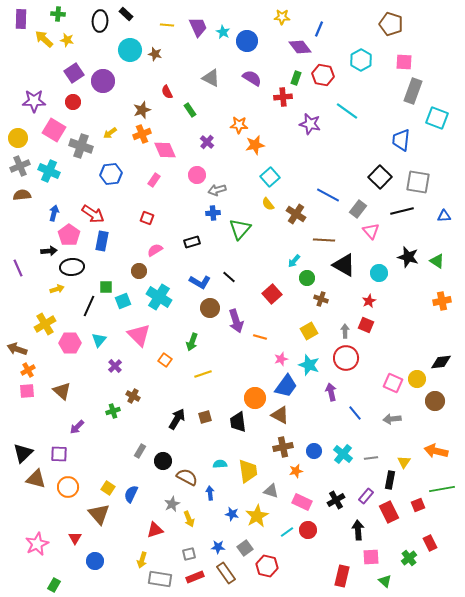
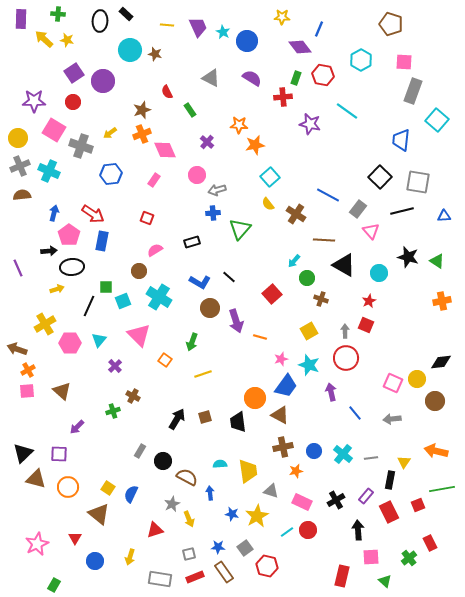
cyan square at (437, 118): moved 2 px down; rotated 20 degrees clockwise
brown triangle at (99, 514): rotated 10 degrees counterclockwise
yellow arrow at (142, 560): moved 12 px left, 3 px up
brown rectangle at (226, 573): moved 2 px left, 1 px up
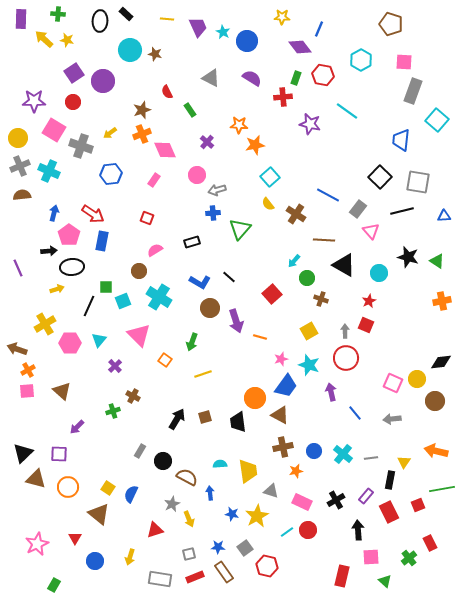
yellow line at (167, 25): moved 6 px up
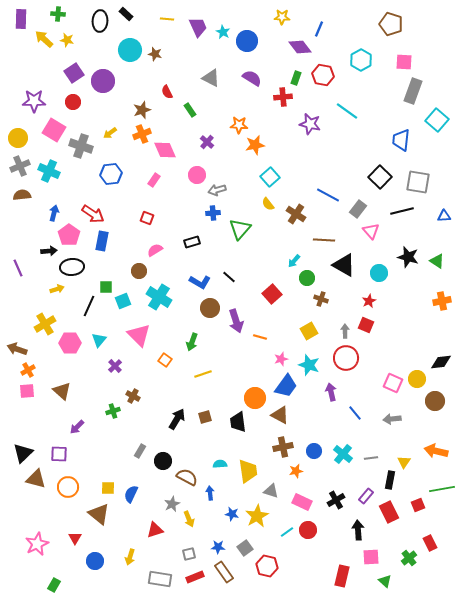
yellow square at (108, 488): rotated 32 degrees counterclockwise
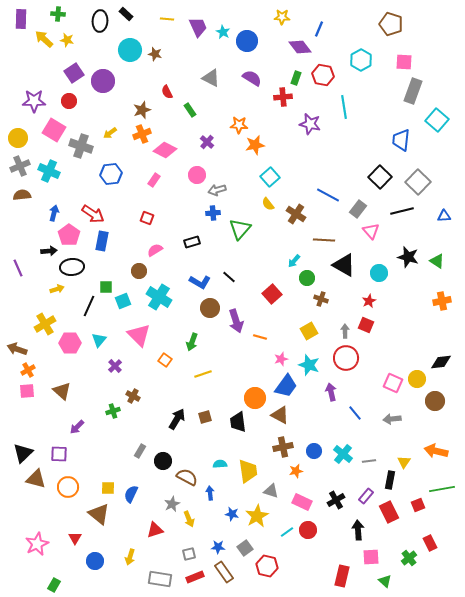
red circle at (73, 102): moved 4 px left, 1 px up
cyan line at (347, 111): moved 3 px left, 4 px up; rotated 45 degrees clockwise
pink diamond at (165, 150): rotated 40 degrees counterclockwise
gray square at (418, 182): rotated 35 degrees clockwise
gray line at (371, 458): moved 2 px left, 3 px down
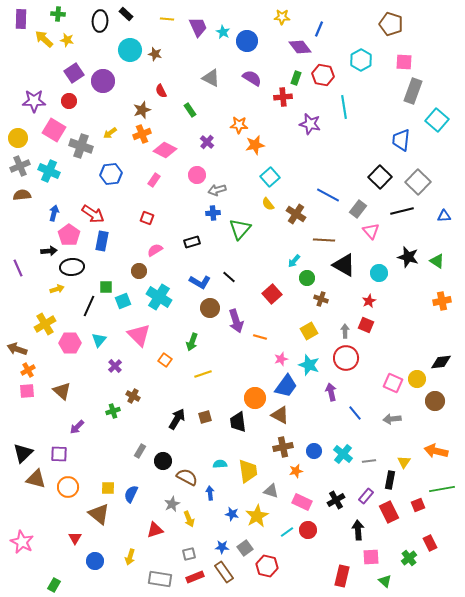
red semicircle at (167, 92): moved 6 px left, 1 px up
pink star at (37, 544): moved 15 px left, 2 px up; rotated 20 degrees counterclockwise
blue star at (218, 547): moved 4 px right
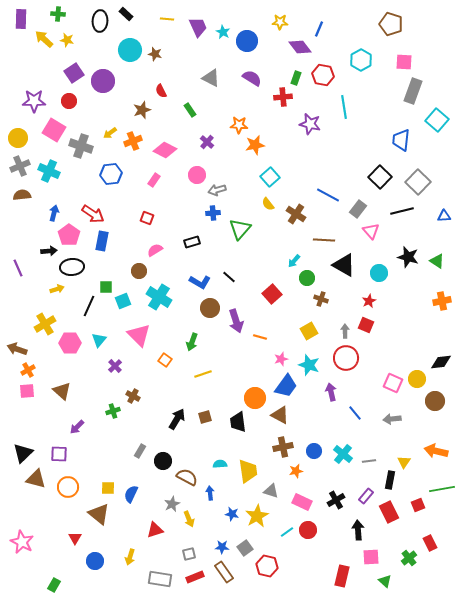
yellow star at (282, 17): moved 2 px left, 5 px down
orange cross at (142, 134): moved 9 px left, 7 px down
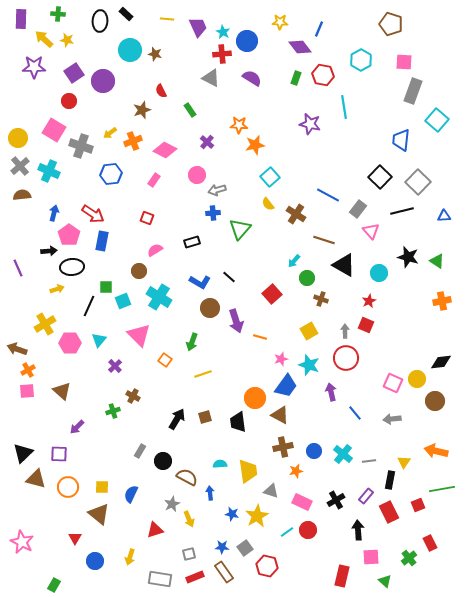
red cross at (283, 97): moved 61 px left, 43 px up
purple star at (34, 101): moved 34 px up
gray cross at (20, 166): rotated 18 degrees counterclockwise
brown line at (324, 240): rotated 15 degrees clockwise
yellow square at (108, 488): moved 6 px left, 1 px up
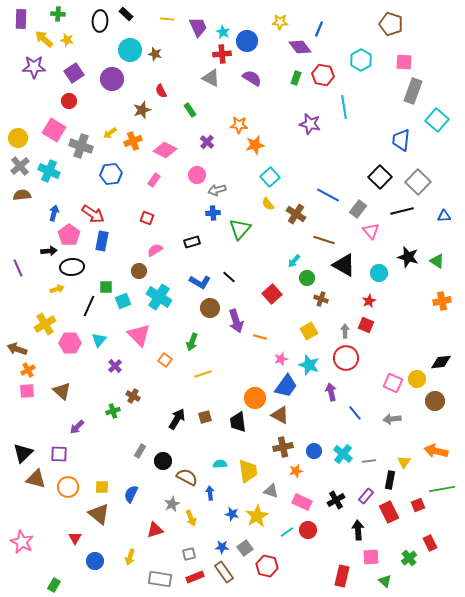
purple circle at (103, 81): moved 9 px right, 2 px up
yellow arrow at (189, 519): moved 2 px right, 1 px up
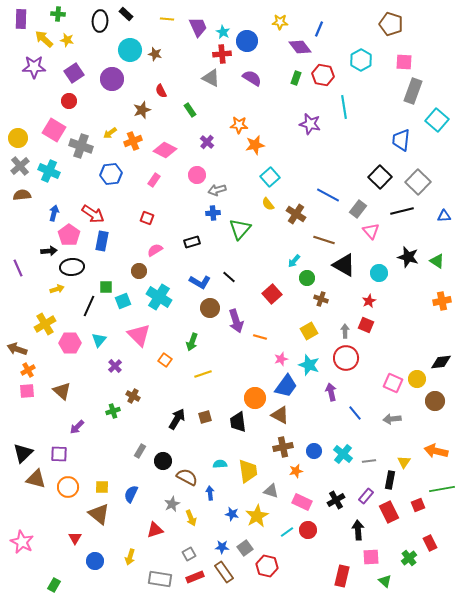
gray square at (189, 554): rotated 16 degrees counterclockwise
